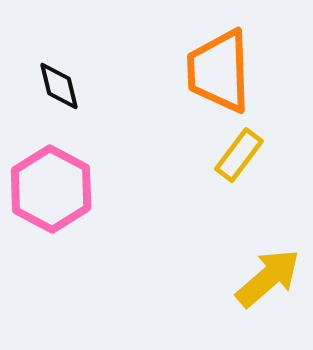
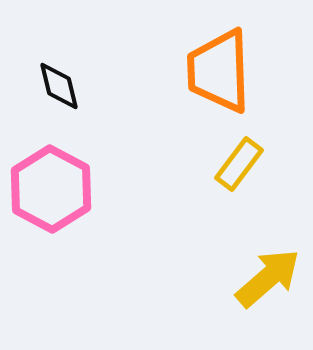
yellow rectangle: moved 9 px down
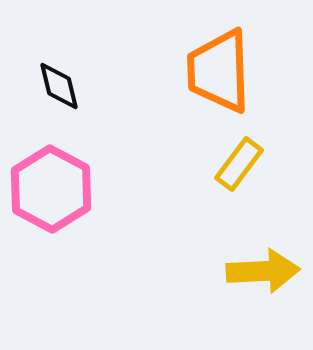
yellow arrow: moved 5 px left, 7 px up; rotated 38 degrees clockwise
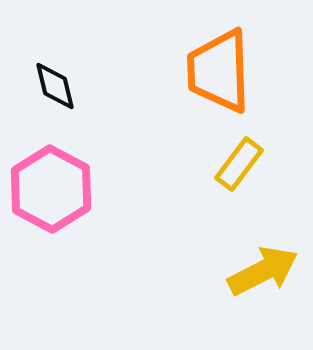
black diamond: moved 4 px left
yellow arrow: rotated 24 degrees counterclockwise
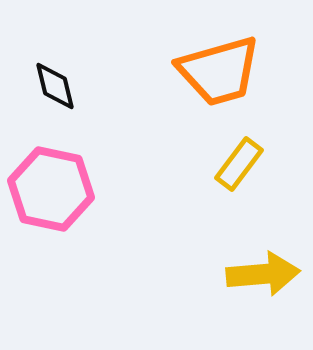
orange trapezoid: rotated 104 degrees counterclockwise
pink hexagon: rotated 16 degrees counterclockwise
yellow arrow: moved 3 px down; rotated 22 degrees clockwise
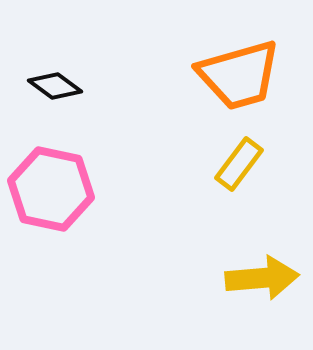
orange trapezoid: moved 20 px right, 4 px down
black diamond: rotated 40 degrees counterclockwise
yellow arrow: moved 1 px left, 4 px down
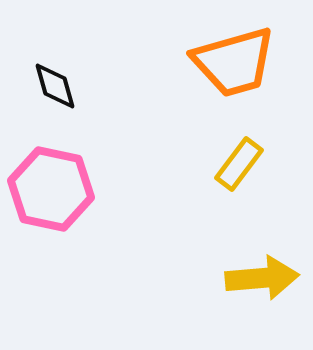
orange trapezoid: moved 5 px left, 13 px up
black diamond: rotated 38 degrees clockwise
